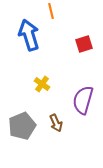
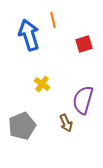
orange line: moved 2 px right, 9 px down
brown arrow: moved 10 px right
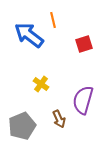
blue arrow: rotated 36 degrees counterclockwise
yellow cross: moved 1 px left
brown arrow: moved 7 px left, 4 px up
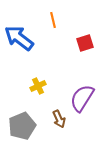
blue arrow: moved 10 px left, 3 px down
red square: moved 1 px right, 1 px up
yellow cross: moved 3 px left, 2 px down; rotated 28 degrees clockwise
purple semicircle: moved 1 px left, 2 px up; rotated 16 degrees clockwise
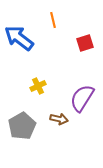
brown arrow: rotated 54 degrees counterclockwise
gray pentagon: rotated 8 degrees counterclockwise
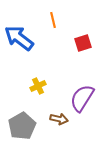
red square: moved 2 px left
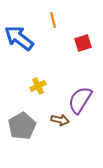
purple semicircle: moved 2 px left, 2 px down
brown arrow: moved 1 px right, 1 px down
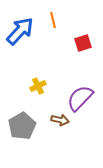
blue arrow: moved 1 px right, 7 px up; rotated 96 degrees clockwise
purple semicircle: moved 2 px up; rotated 12 degrees clockwise
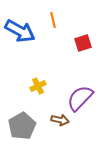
blue arrow: rotated 76 degrees clockwise
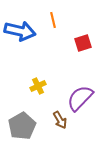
blue arrow: rotated 16 degrees counterclockwise
brown arrow: rotated 48 degrees clockwise
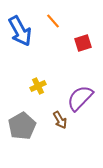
orange line: moved 1 px down; rotated 28 degrees counterclockwise
blue arrow: rotated 48 degrees clockwise
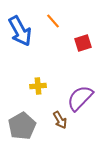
yellow cross: rotated 21 degrees clockwise
